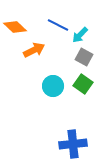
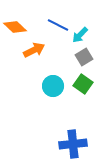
gray square: rotated 30 degrees clockwise
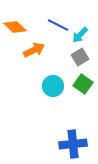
gray square: moved 4 px left
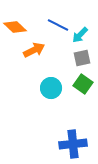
gray square: moved 2 px right, 1 px down; rotated 18 degrees clockwise
cyan circle: moved 2 px left, 2 px down
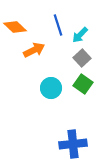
blue line: rotated 45 degrees clockwise
gray square: rotated 30 degrees counterclockwise
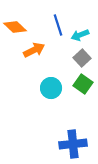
cyan arrow: rotated 24 degrees clockwise
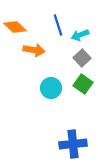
orange arrow: rotated 35 degrees clockwise
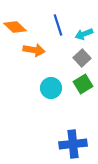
cyan arrow: moved 4 px right, 1 px up
green square: rotated 24 degrees clockwise
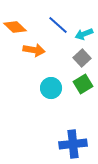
blue line: rotated 30 degrees counterclockwise
